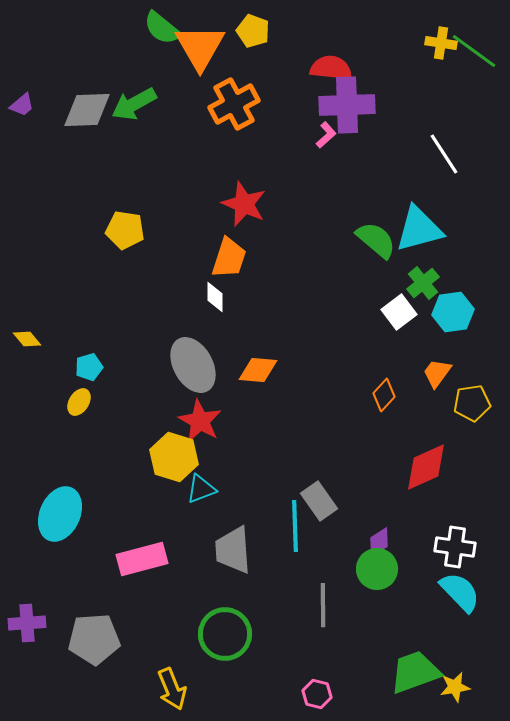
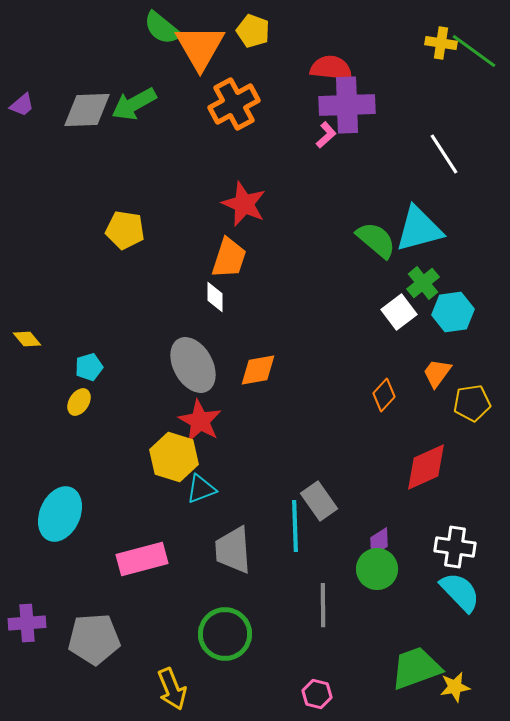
orange diamond at (258, 370): rotated 15 degrees counterclockwise
green trapezoid at (415, 672): moved 1 px right, 4 px up
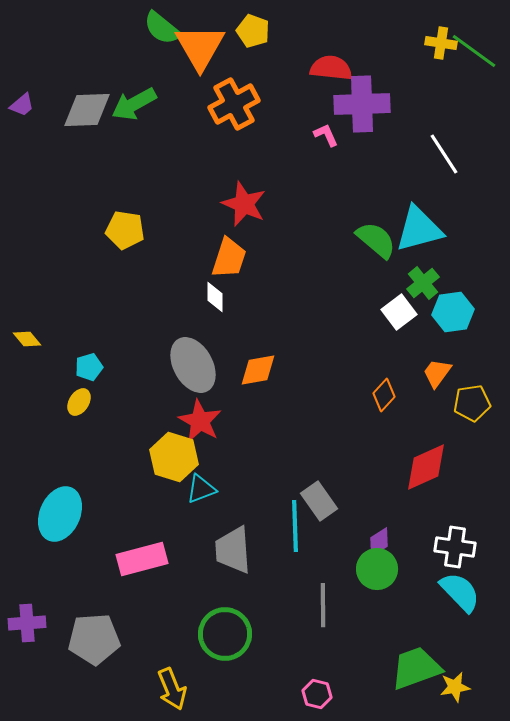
purple cross at (347, 105): moved 15 px right, 1 px up
pink L-shape at (326, 135): rotated 72 degrees counterclockwise
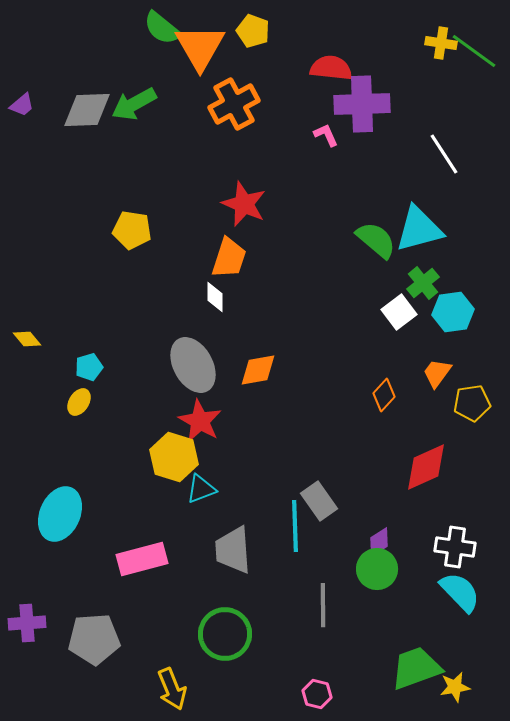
yellow pentagon at (125, 230): moved 7 px right
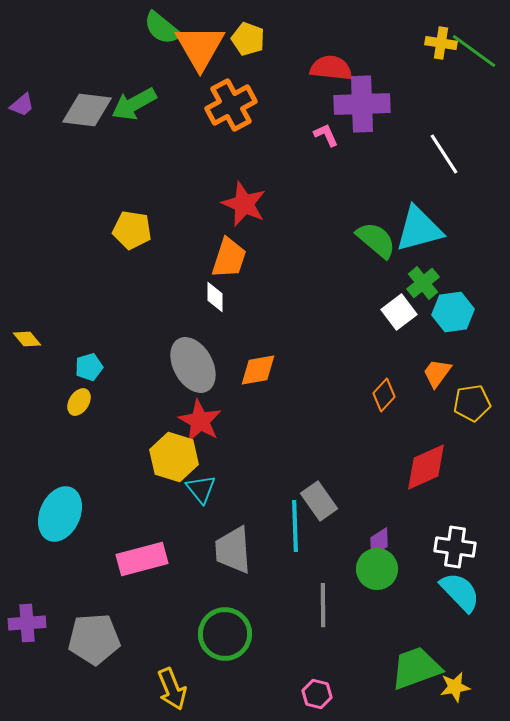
yellow pentagon at (253, 31): moved 5 px left, 8 px down
orange cross at (234, 104): moved 3 px left, 1 px down
gray diamond at (87, 110): rotated 9 degrees clockwise
cyan triangle at (201, 489): rotated 48 degrees counterclockwise
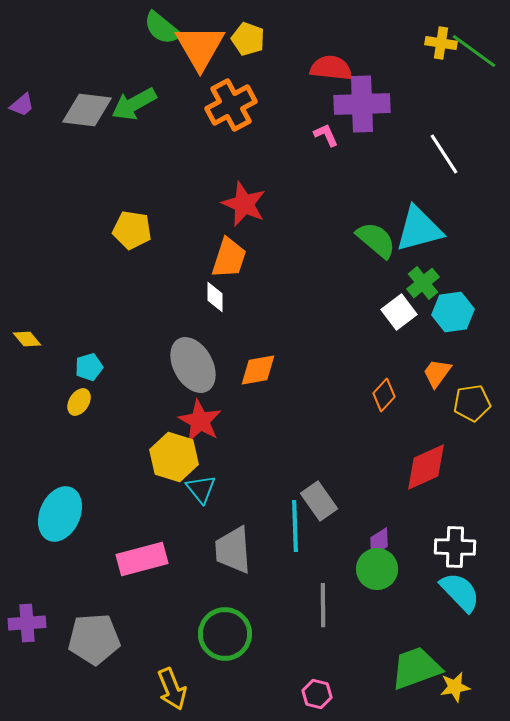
white cross at (455, 547): rotated 6 degrees counterclockwise
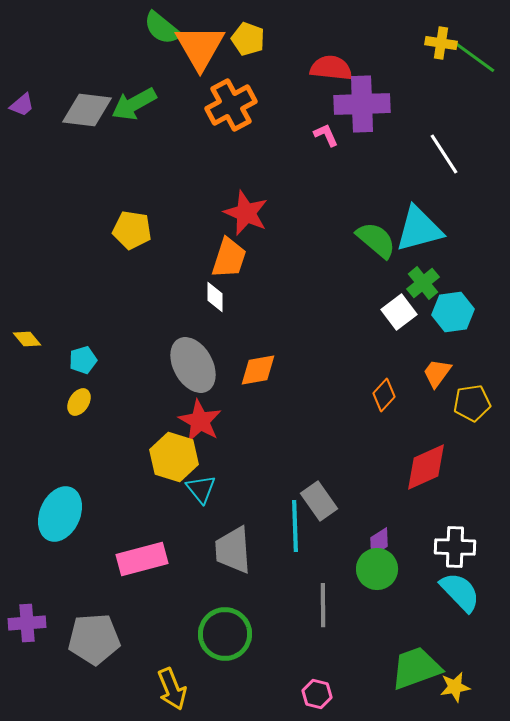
green line at (474, 51): moved 1 px left, 5 px down
red star at (244, 204): moved 2 px right, 9 px down
cyan pentagon at (89, 367): moved 6 px left, 7 px up
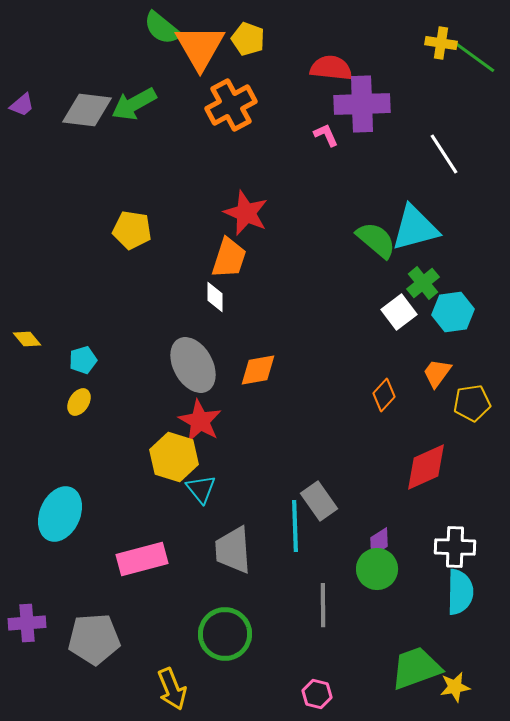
cyan triangle at (419, 229): moved 4 px left, 1 px up
cyan semicircle at (460, 592): rotated 45 degrees clockwise
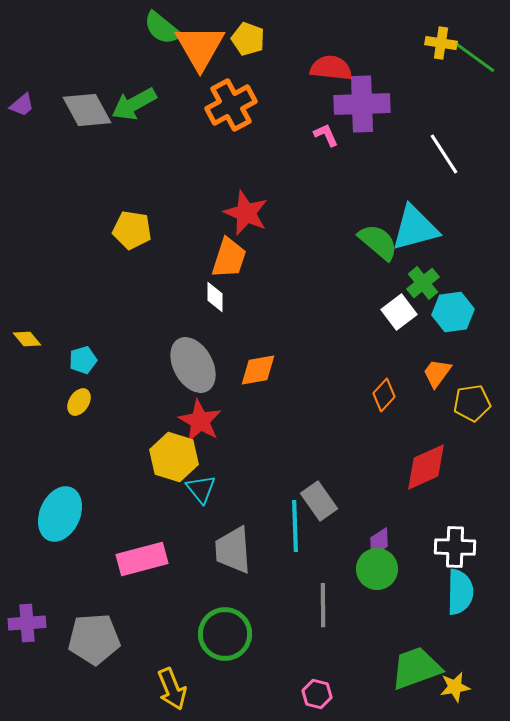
gray diamond at (87, 110): rotated 54 degrees clockwise
green semicircle at (376, 240): moved 2 px right, 2 px down
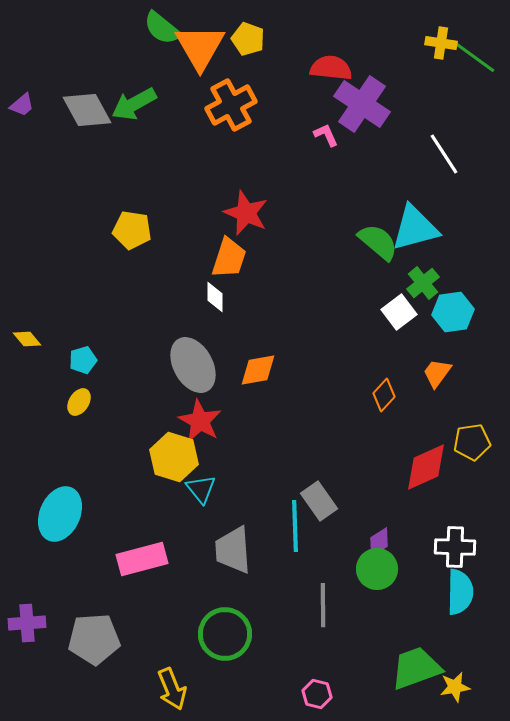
purple cross at (362, 104): rotated 36 degrees clockwise
yellow pentagon at (472, 403): moved 39 px down
